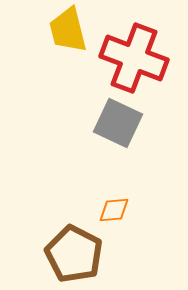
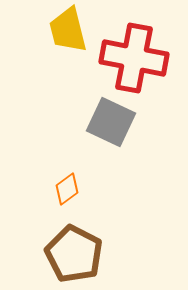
red cross: rotated 10 degrees counterclockwise
gray square: moved 7 px left, 1 px up
orange diamond: moved 47 px left, 21 px up; rotated 32 degrees counterclockwise
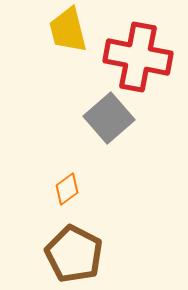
red cross: moved 4 px right, 1 px up
gray square: moved 2 px left, 4 px up; rotated 24 degrees clockwise
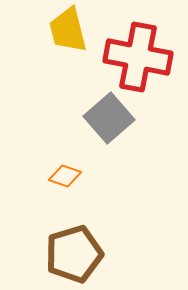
orange diamond: moved 2 px left, 13 px up; rotated 56 degrees clockwise
brown pentagon: rotated 28 degrees clockwise
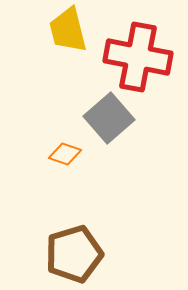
orange diamond: moved 22 px up
